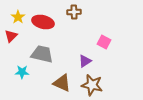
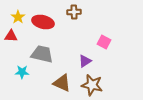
red triangle: rotated 48 degrees clockwise
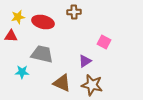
yellow star: rotated 24 degrees clockwise
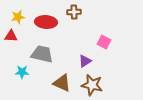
red ellipse: moved 3 px right; rotated 10 degrees counterclockwise
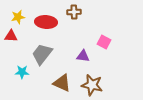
gray trapezoid: rotated 65 degrees counterclockwise
purple triangle: moved 2 px left, 5 px up; rotated 40 degrees clockwise
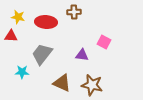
yellow star: rotated 24 degrees clockwise
purple triangle: moved 1 px left, 1 px up
